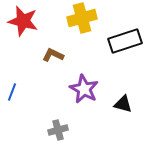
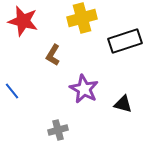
brown L-shape: rotated 85 degrees counterclockwise
blue line: moved 1 px up; rotated 60 degrees counterclockwise
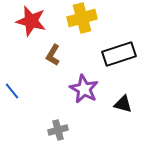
red star: moved 8 px right
black rectangle: moved 6 px left, 13 px down
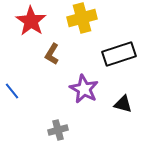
red star: rotated 20 degrees clockwise
brown L-shape: moved 1 px left, 1 px up
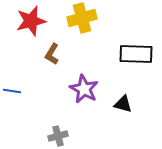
red star: rotated 24 degrees clockwise
black rectangle: moved 17 px right; rotated 20 degrees clockwise
blue line: rotated 42 degrees counterclockwise
gray cross: moved 6 px down
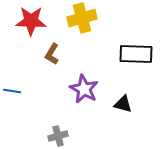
red star: rotated 16 degrees clockwise
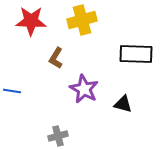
yellow cross: moved 2 px down
brown L-shape: moved 4 px right, 4 px down
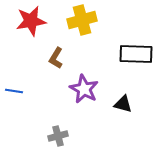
red star: rotated 12 degrees counterclockwise
blue line: moved 2 px right
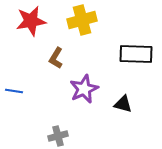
purple star: rotated 20 degrees clockwise
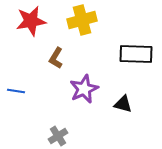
blue line: moved 2 px right
gray cross: rotated 18 degrees counterclockwise
